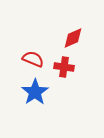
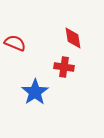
red diamond: rotated 75 degrees counterclockwise
red semicircle: moved 18 px left, 16 px up
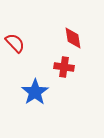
red semicircle: rotated 25 degrees clockwise
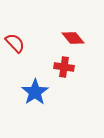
red diamond: rotated 30 degrees counterclockwise
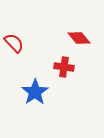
red diamond: moved 6 px right
red semicircle: moved 1 px left
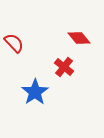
red cross: rotated 30 degrees clockwise
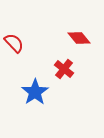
red cross: moved 2 px down
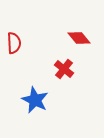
red semicircle: rotated 40 degrees clockwise
blue star: moved 8 px down; rotated 12 degrees counterclockwise
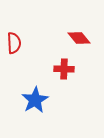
red cross: rotated 36 degrees counterclockwise
blue star: rotated 16 degrees clockwise
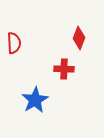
red diamond: rotated 60 degrees clockwise
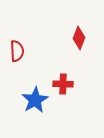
red semicircle: moved 3 px right, 8 px down
red cross: moved 1 px left, 15 px down
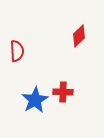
red diamond: moved 2 px up; rotated 25 degrees clockwise
red cross: moved 8 px down
